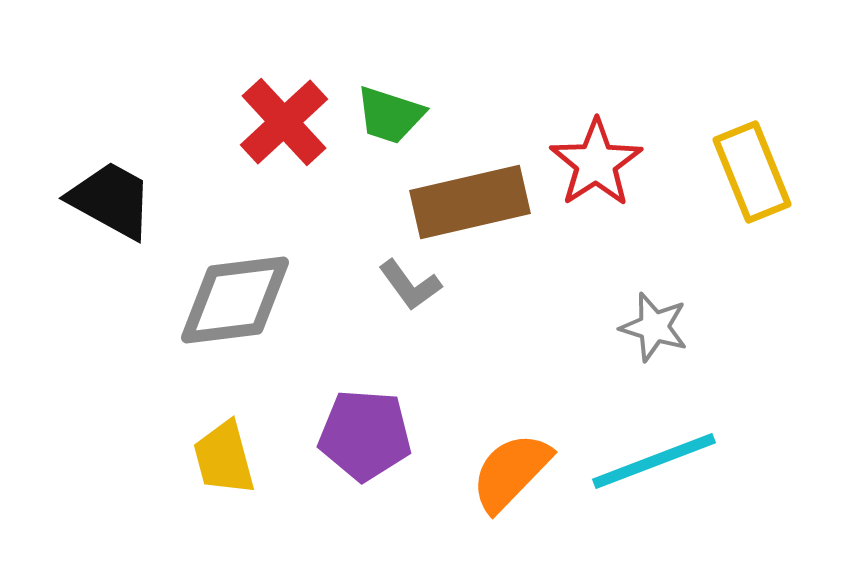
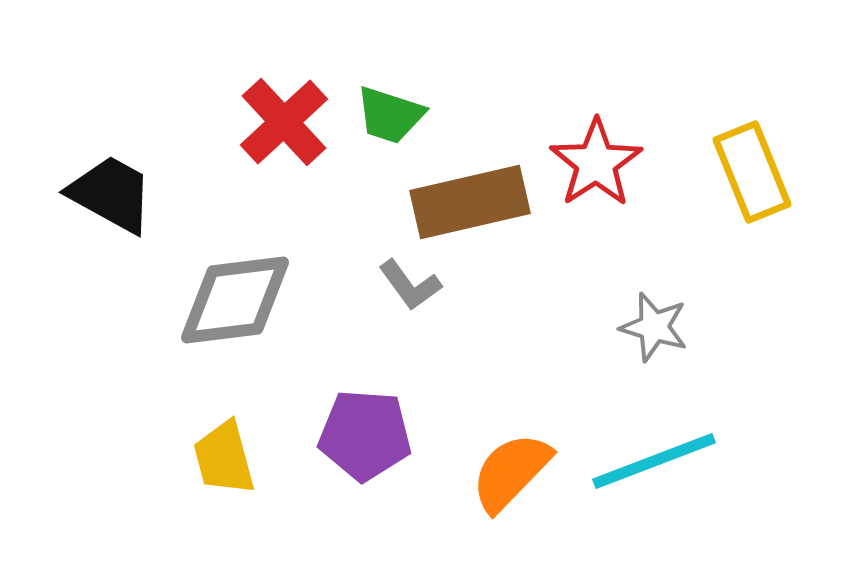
black trapezoid: moved 6 px up
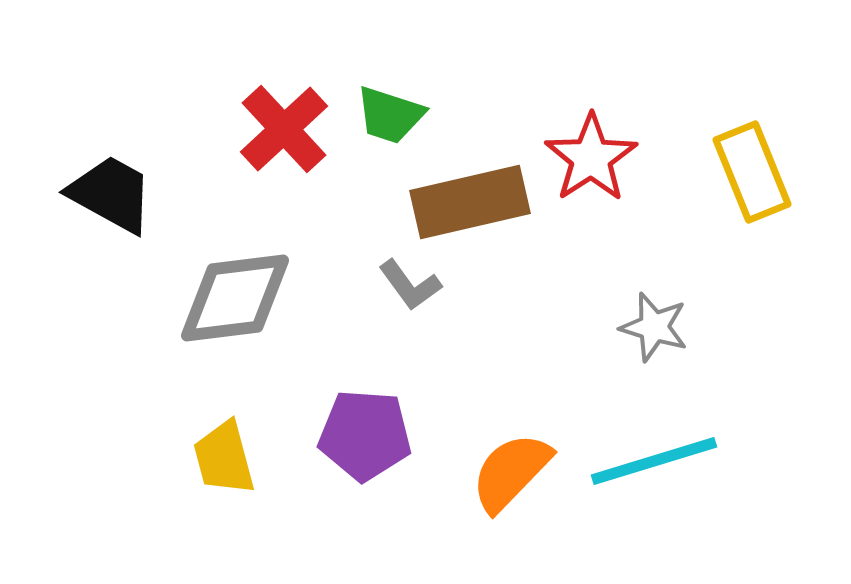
red cross: moved 7 px down
red star: moved 5 px left, 5 px up
gray diamond: moved 2 px up
cyan line: rotated 4 degrees clockwise
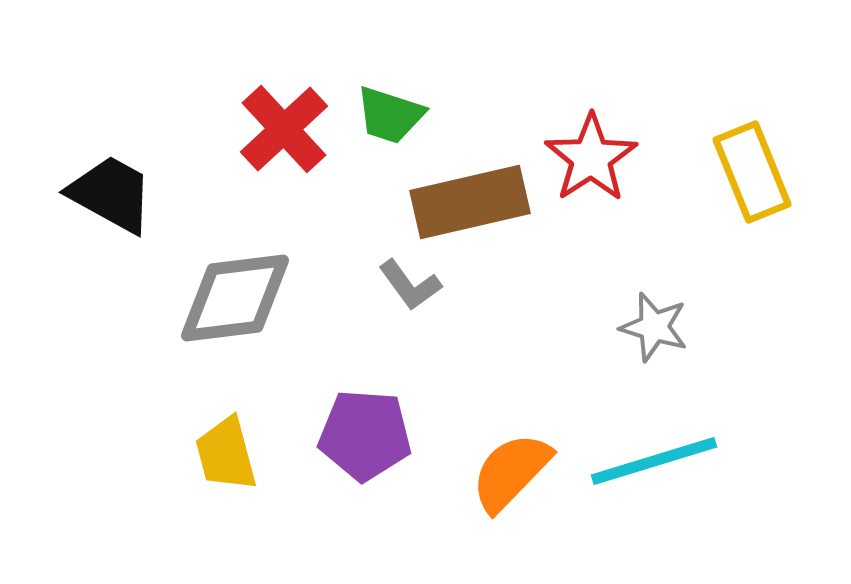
yellow trapezoid: moved 2 px right, 4 px up
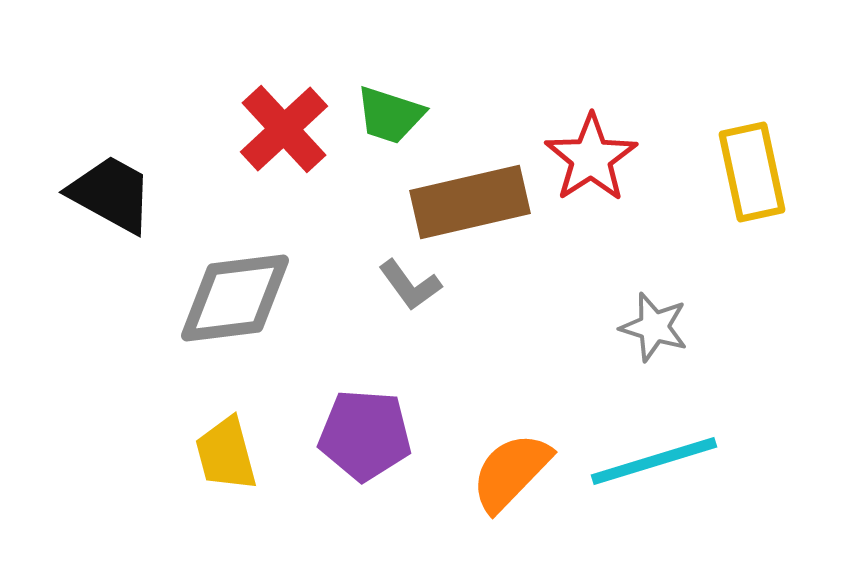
yellow rectangle: rotated 10 degrees clockwise
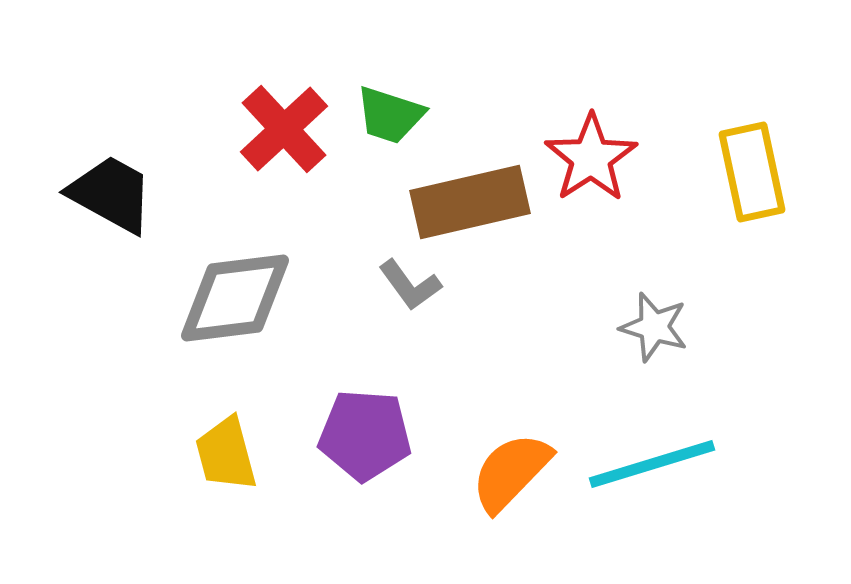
cyan line: moved 2 px left, 3 px down
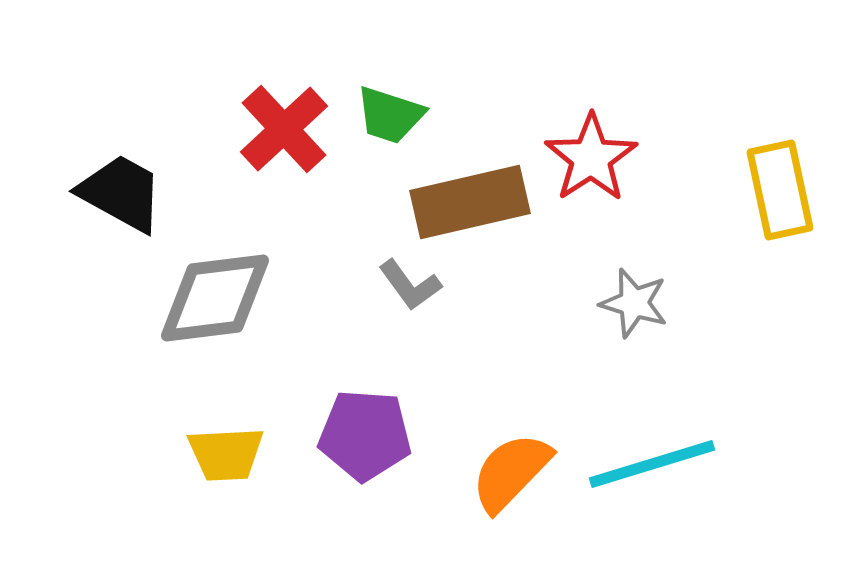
yellow rectangle: moved 28 px right, 18 px down
black trapezoid: moved 10 px right, 1 px up
gray diamond: moved 20 px left
gray star: moved 20 px left, 24 px up
yellow trapezoid: rotated 78 degrees counterclockwise
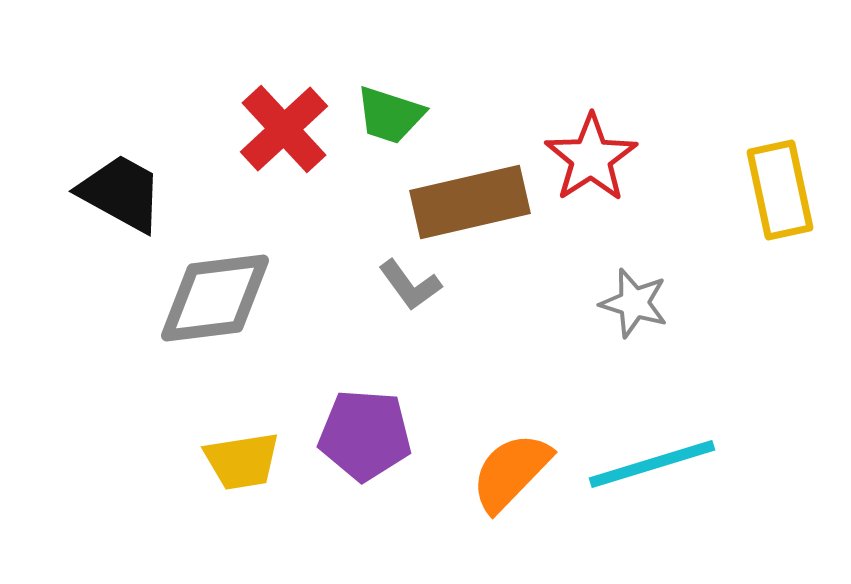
yellow trapezoid: moved 16 px right, 7 px down; rotated 6 degrees counterclockwise
